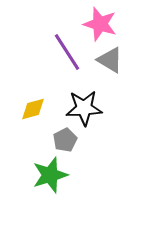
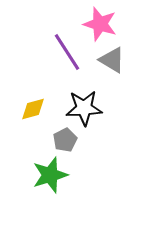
gray triangle: moved 2 px right
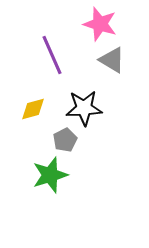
purple line: moved 15 px left, 3 px down; rotated 9 degrees clockwise
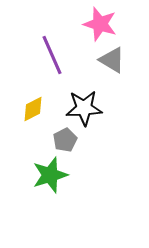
yellow diamond: rotated 12 degrees counterclockwise
